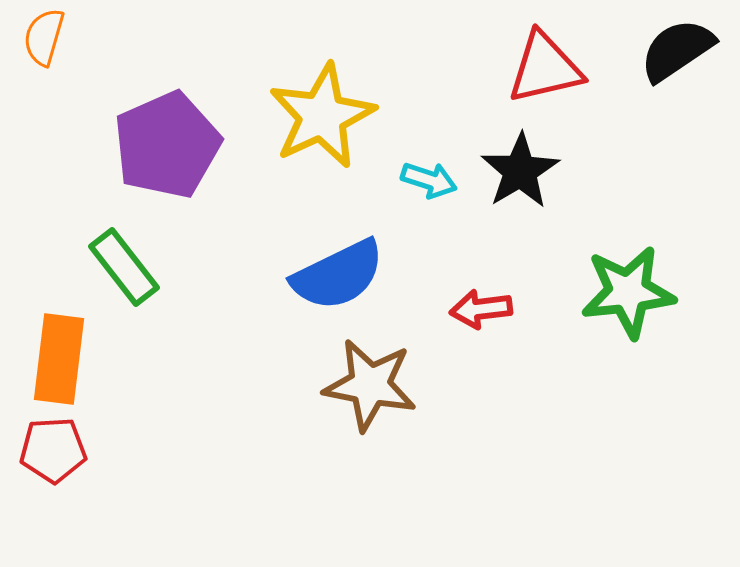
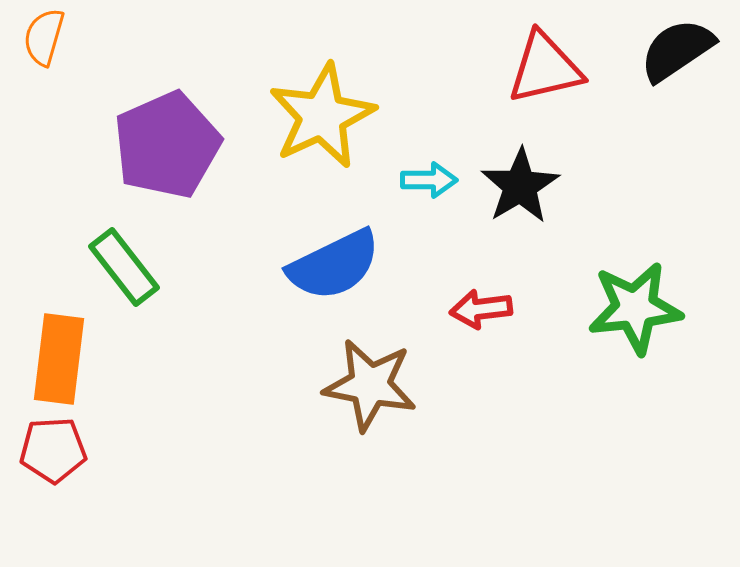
black star: moved 15 px down
cyan arrow: rotated 18 degrees counterclockwise
blue semicircle: moved 4 px left, 10 px up
green star: moved 7 px right, 16 px down
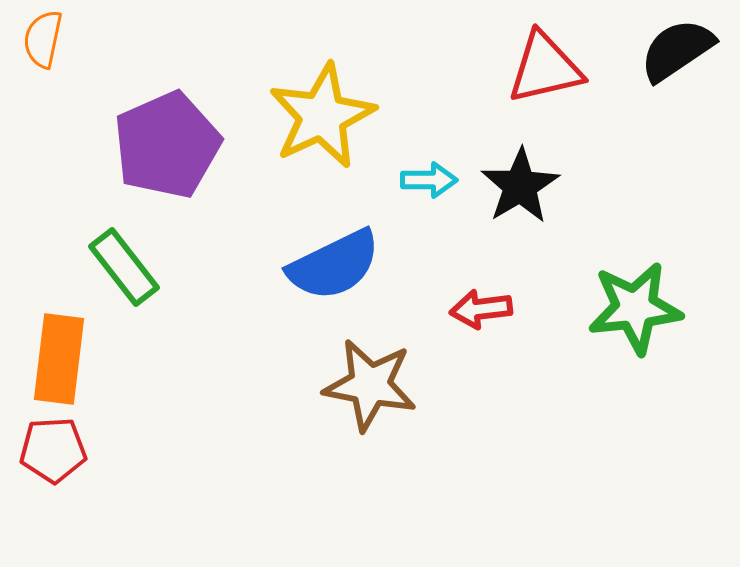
orange semicircle: moved 1 px left, 2 px down; rotated 4 degrees counterclockwise
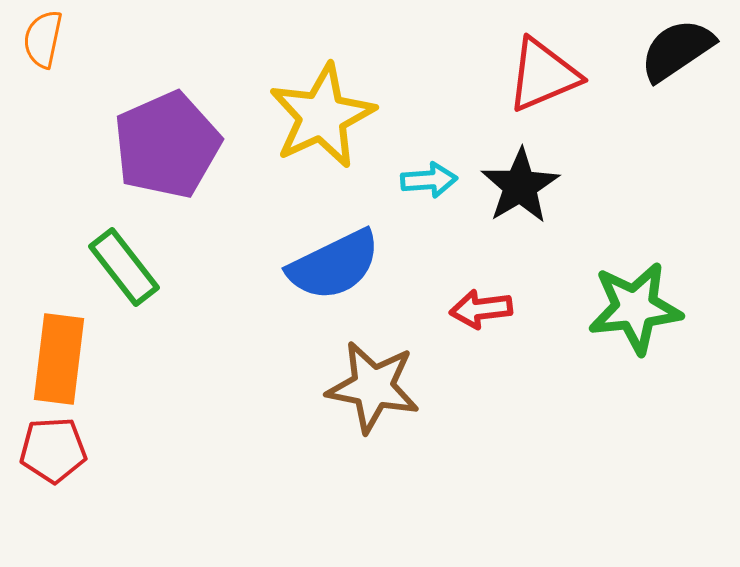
red triangle: moved 2 px left, 7 px down; rotated 10 degrees counterclockwise
cyan arrow: rotated 4 degrees counterclockwise
brown star: moved 3 px right, 2 px down
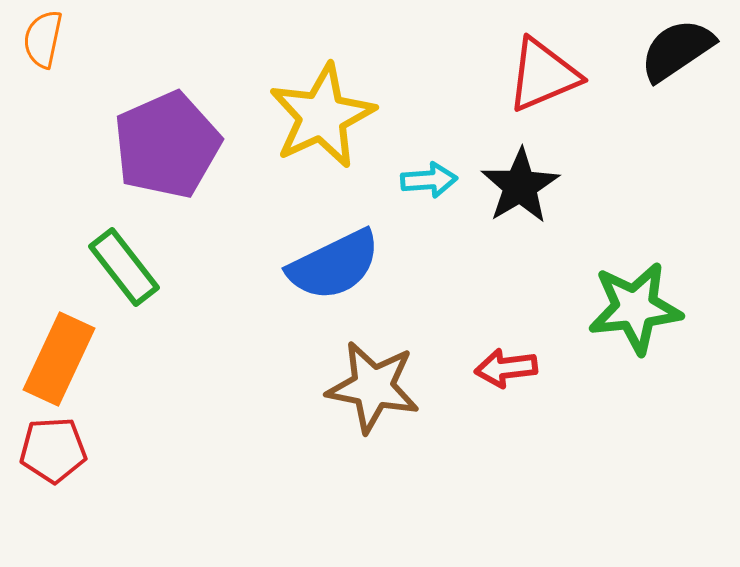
red arrow: moved 25 px right, 59 px down
orange rectangle: rotated 18 degrees clockwise
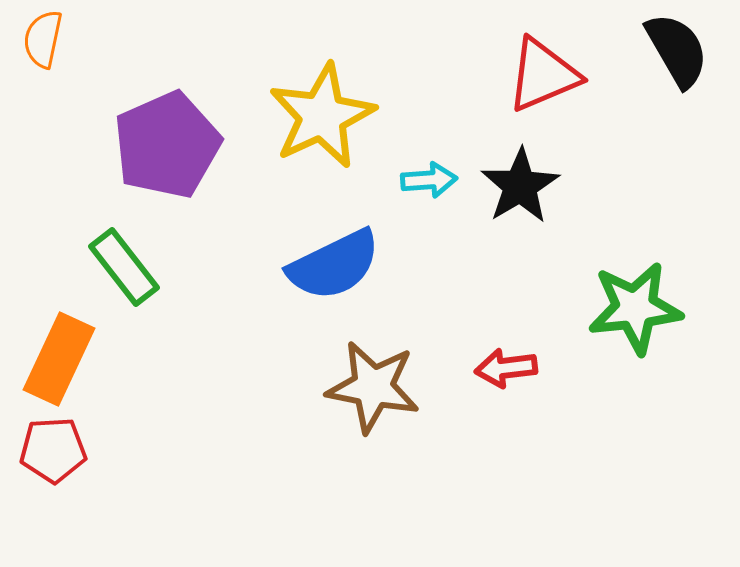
black semicircle: rotated 94 degrees clockwise
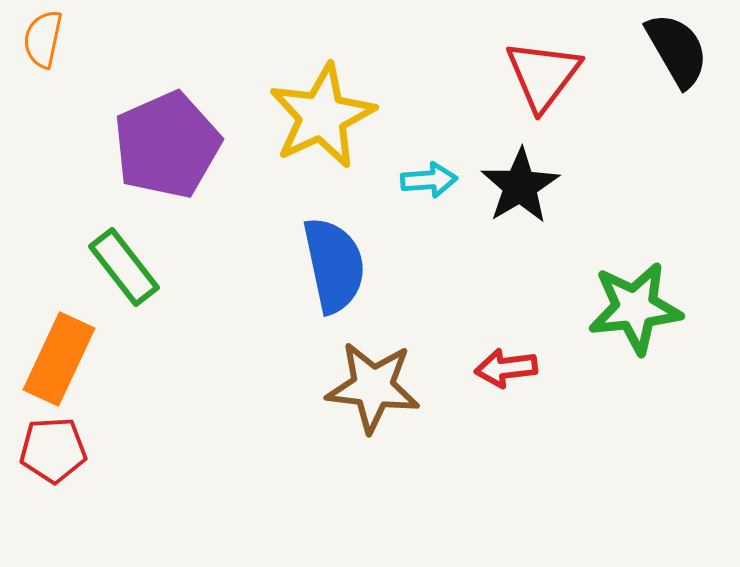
red triangle: rotated 30 degrees counterclockwise
blue semicircle: rotated 76 degrees counterclockwise
brown star: rotated 4 degrees counterclockwise
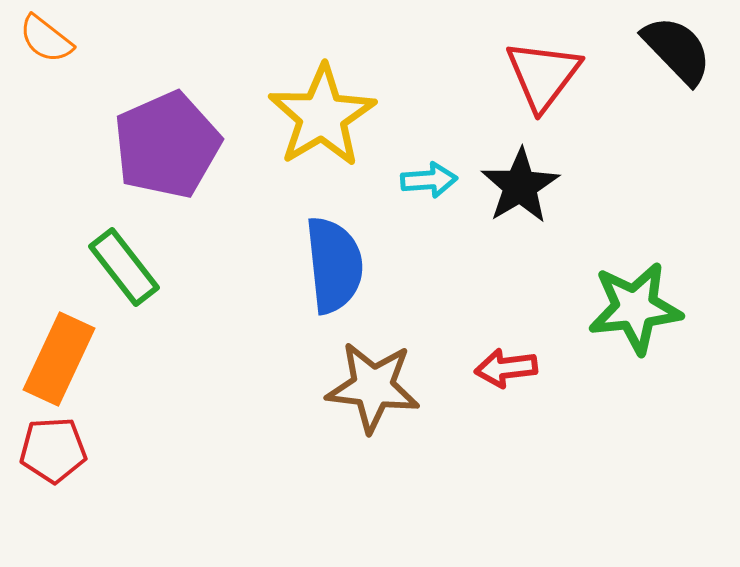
orange semicircle: moved 3 px right; rotated 64 degrees counterclockwise
black semicircle: rotated 14 degrees counterclockwise
yellow star: rotated 6 degrees counterclockwise
blue semicircle: rotated 6 degrees clockwise
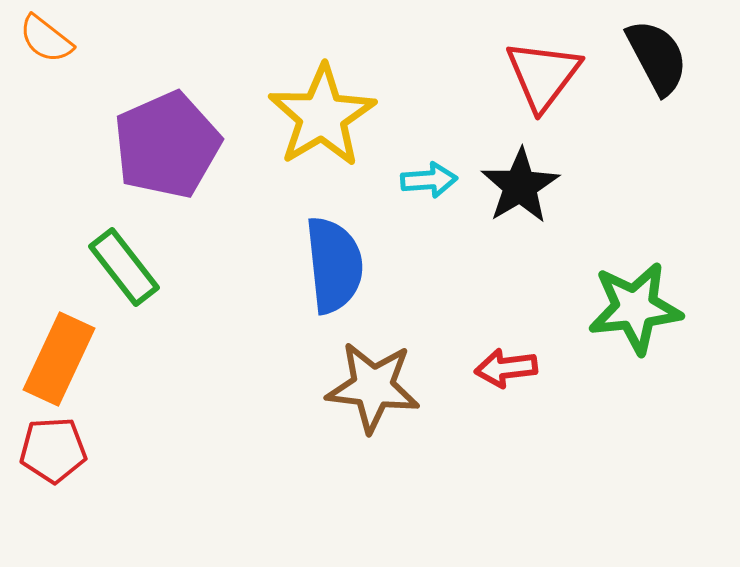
black semicircle: moved 20 px left, 7 px down; rotated 16 degrees clockwise
